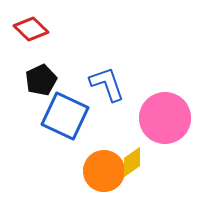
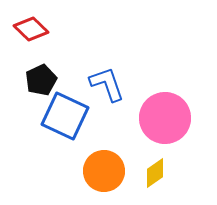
yellow diamond: moved 23 px right, 11 px down
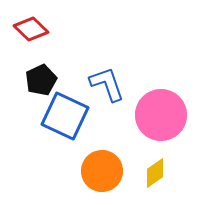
pink circle: moved 4 px left, 3 px up
orange circle: moved 2 px left
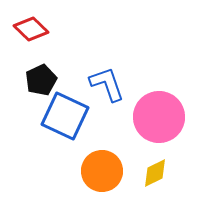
pink circle: moved 2 px left, 2 px down
yellow diamond: rotated 8 degrees clockwise
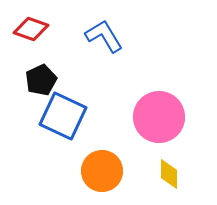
red diamond: rotated 24 degrees counterclockwise
blue L-shape: moved 3 px left, 48 px up; rotated 12 degrees counterclockwise
blue square: moved 2 px left
yellow diamond: moved 14 px right, 1 px down; rotated 64 degrees counterclockwise
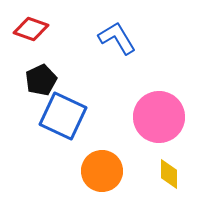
blue L-shape: moved 13 px right, 2 px down
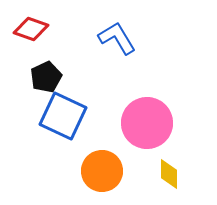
black pentagon: moved 5 px right, 3 px up
pink circle: moved 12 px left, 6 px down
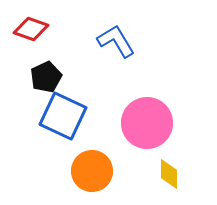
blue L-shape: moved 1 px left, 3 px down
orange circle: moved 10 px left
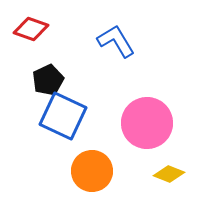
black pentagon: moved 2 px right, 3 px down
yellow diamond: rotated 68 degrees counterclockwise
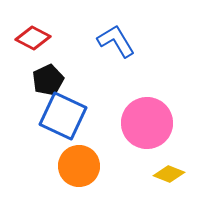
red diamond: moved 2 px right, 9 px down; rotated 8 degrees clockwise
orange circle: moved 13 px left, 5 px up
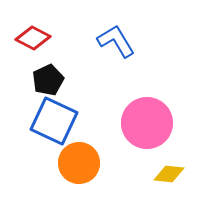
blue square: moved 9 px left, 5 px down
orange circle: moved 3 px up
yellow diamond: rotated 16 degrees counterclockwise
